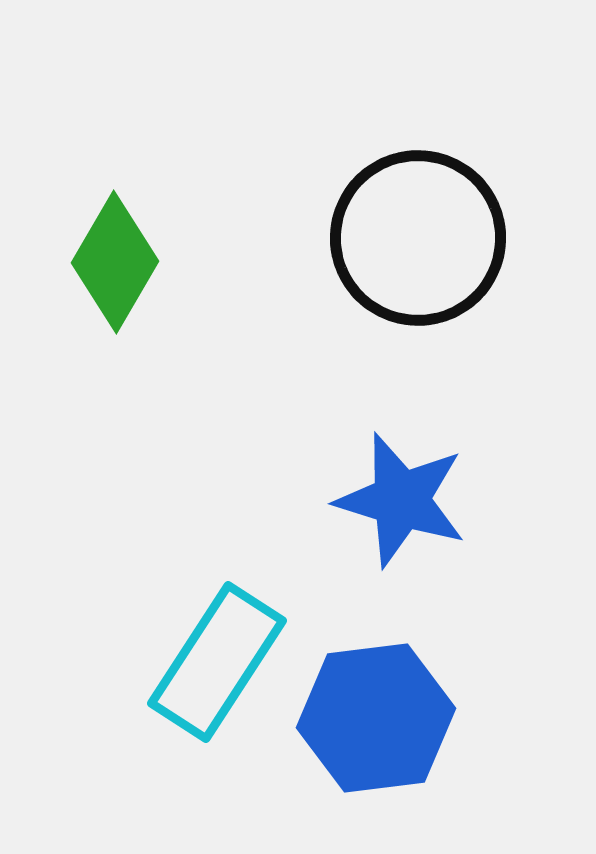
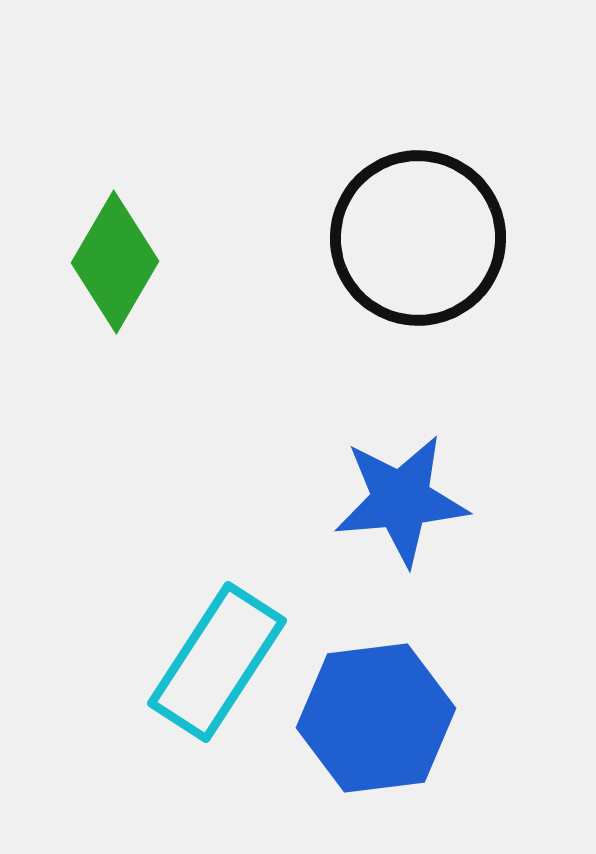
blue star: rotated 22 degrees counterclockwise
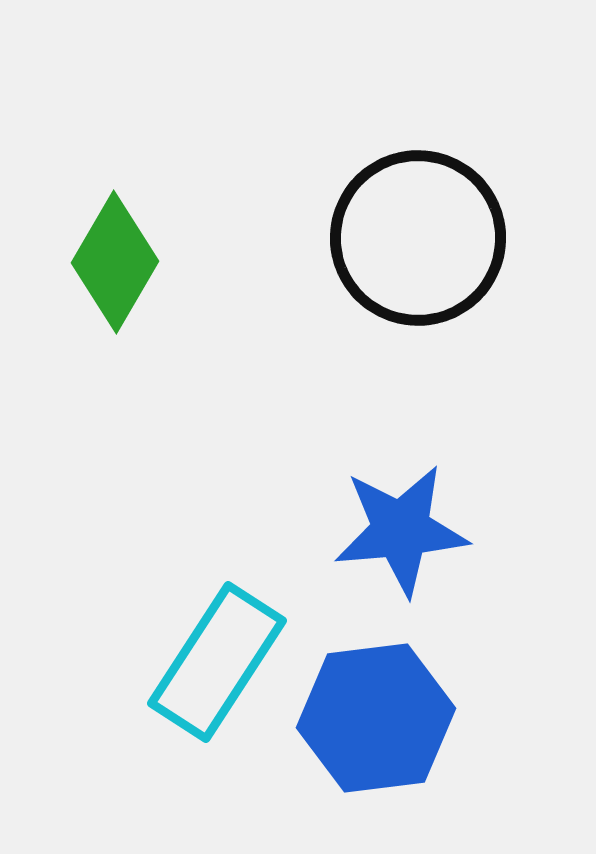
blue star: moved 30 px down
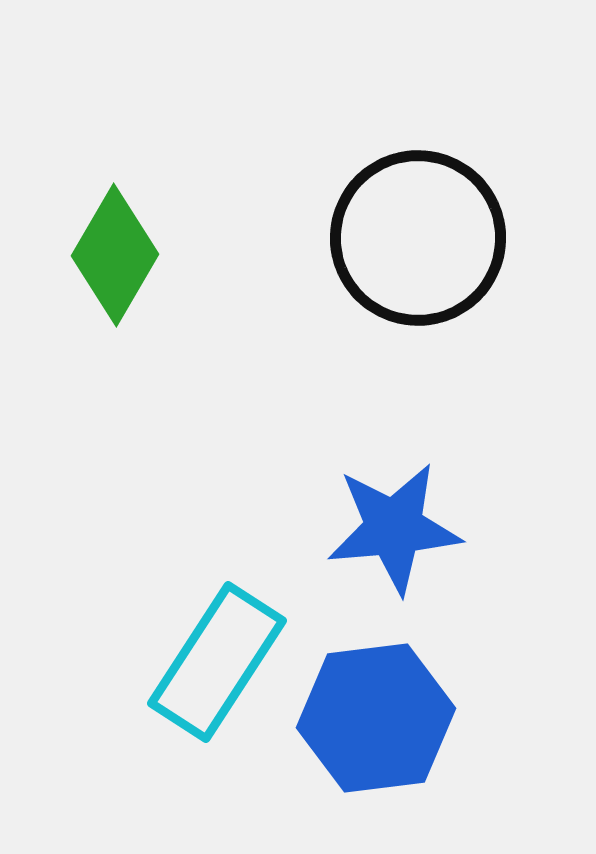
green diamond: moved 7 px up
blue star: moved 7 px left, 2 px up
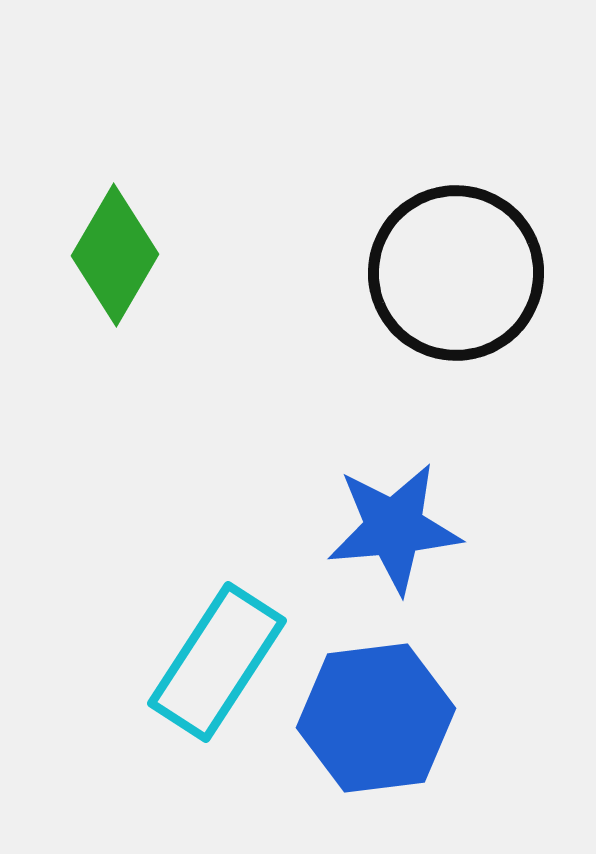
black circle: moved 38 px right, 35 px down
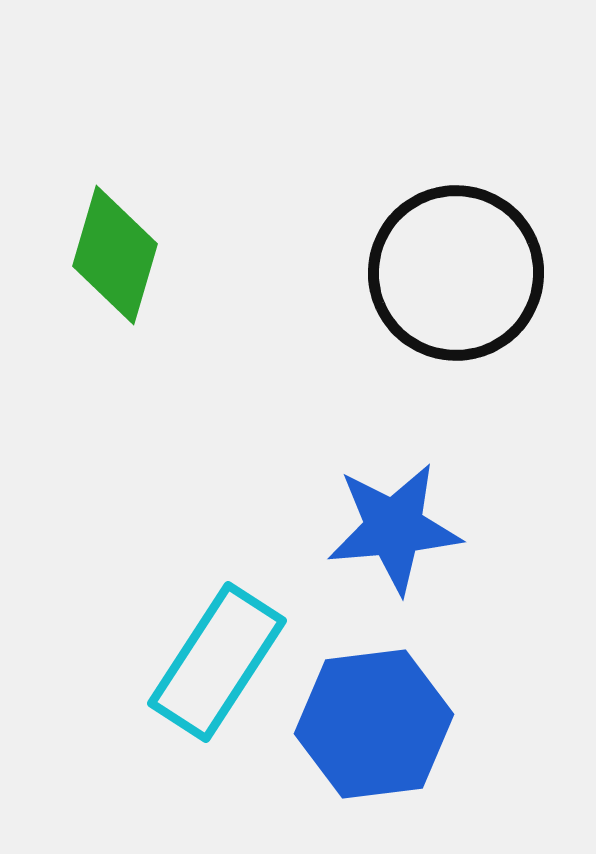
green diamond: rotated 14 degrees counterclockwise
blue hexagon: moved 2 px left, 6 px down
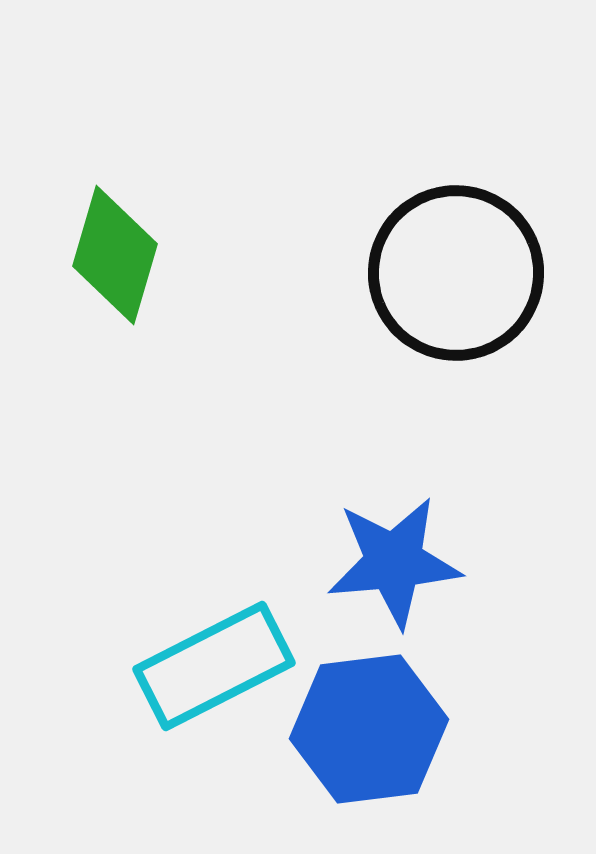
blue star: moved 34 px down
cyan rectangle: moved 3 px left, 4 px down; rotated 30 degrees clockwise
blue hexagon: moved 5 px left, 5 px down
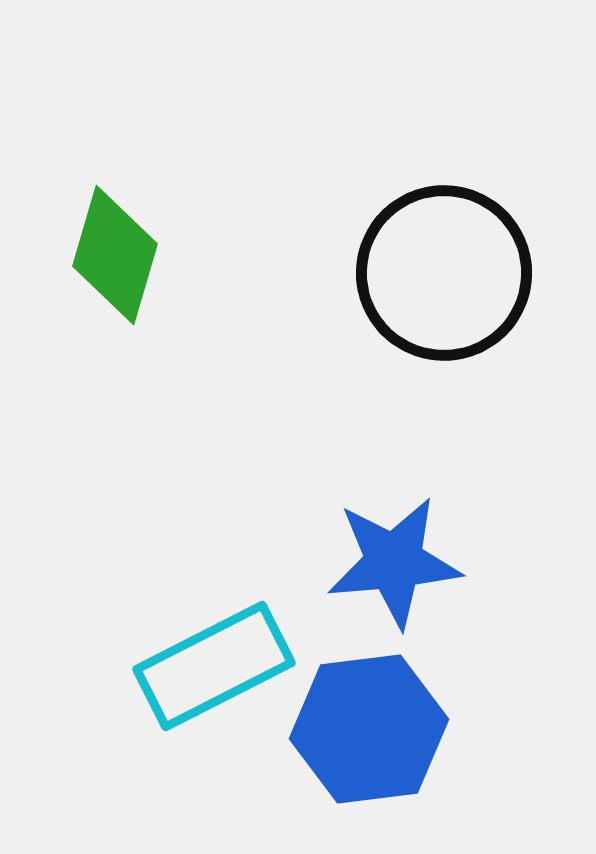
black circle: moved 12 px left
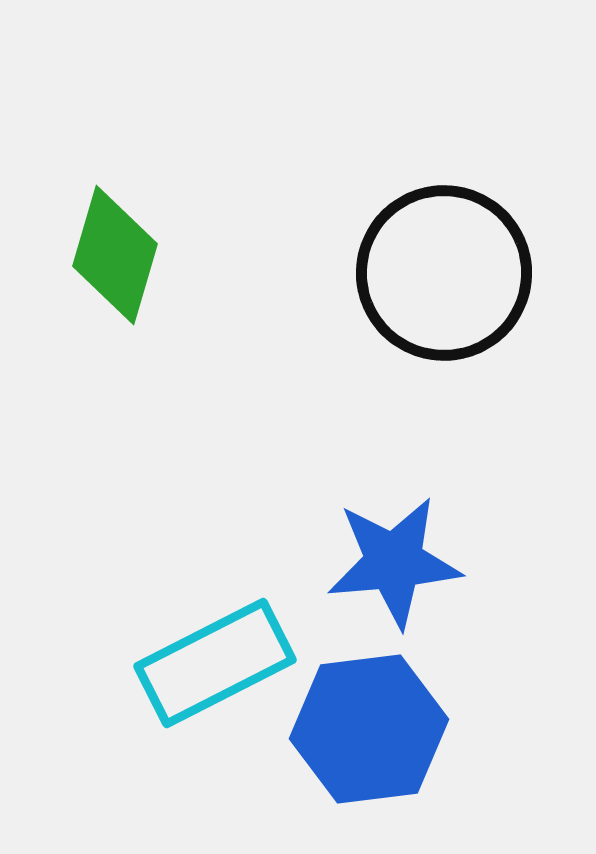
cyan rectangle: moved 1 px right, 3 px up
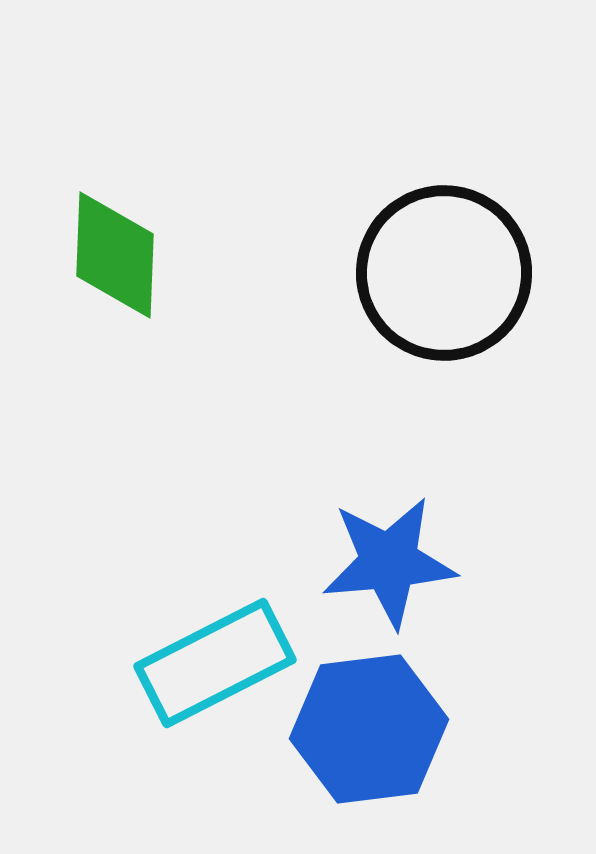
green diamond: rotated 14 degrees counterclockwise
blue star: moved 5 px left
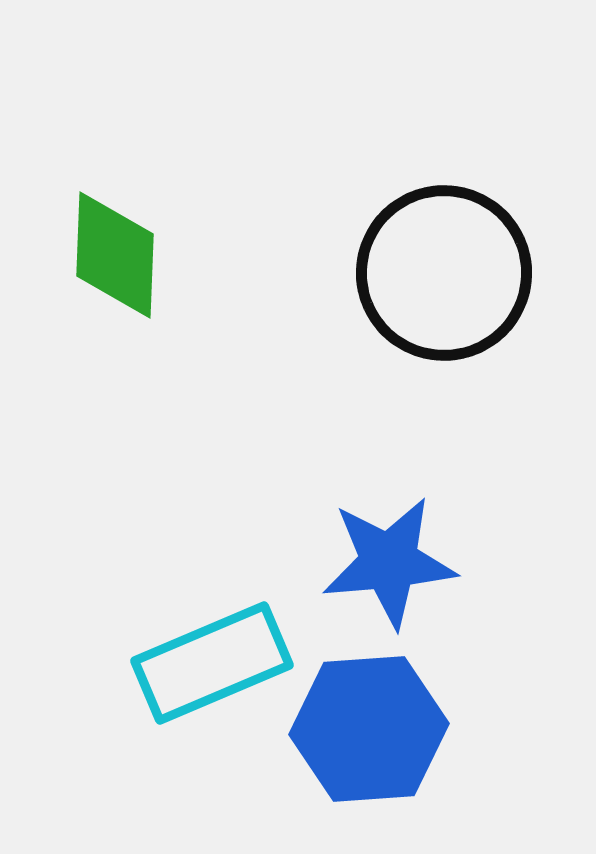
cyan rectangle: moved 3 px left; rotated 4 degrees clockwise
blue hexagon: rotated 3 degrees clockwise
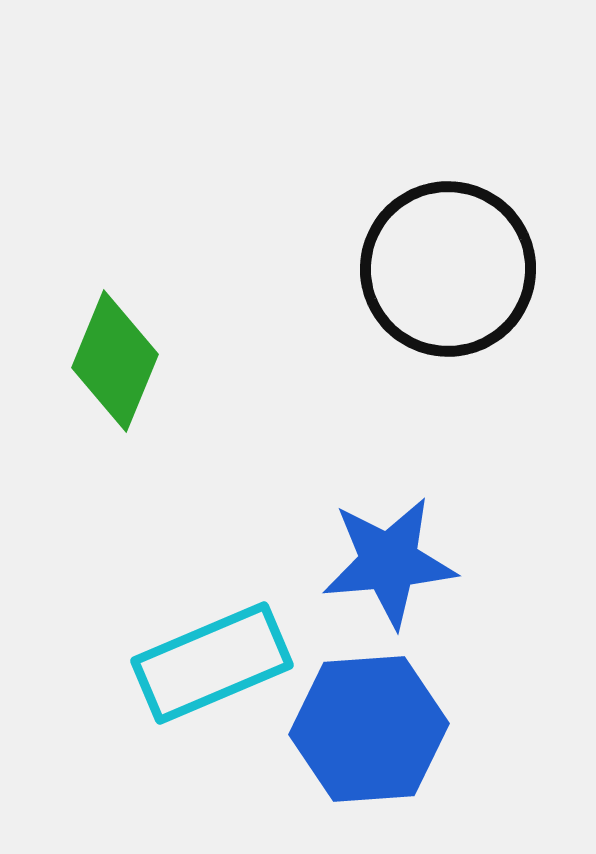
green diamond: moved 106 px down; rotated 20 degrees clockwise
black circle: moved 4 px right, 4 px up
